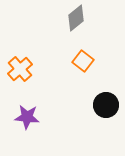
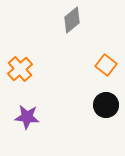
gray diamond: moved 4 px left, 2 px down
orange square: moved 23 px right, 4 px down
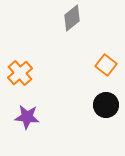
gray diamond: moved 2 px up
orange cross: moved 4 px down
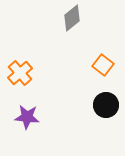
orange square: moved 3 px left
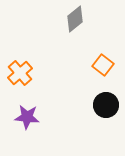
gray diamond: moved 3 px right, 1 px down
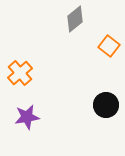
orange square: moved 6 px right, 19 px up
purple star: rotated 15 degrees counterclockwise
